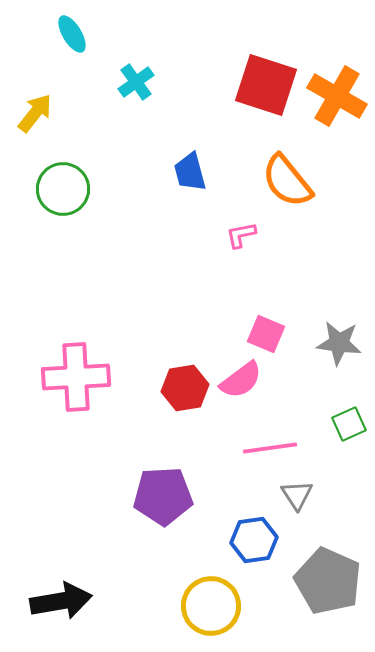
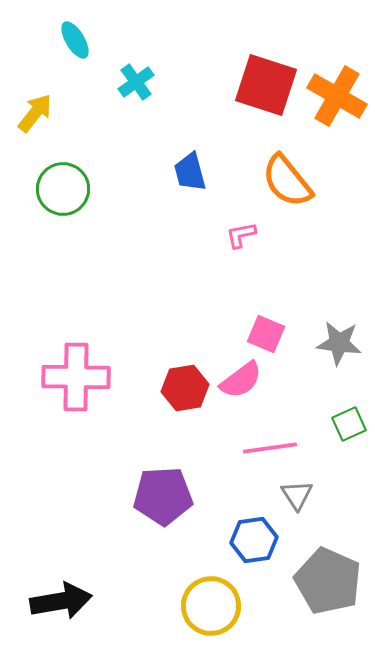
cyan ellipse: moved 3 px right, 6 px down
pink cross: rotated 4 degrees clockwise
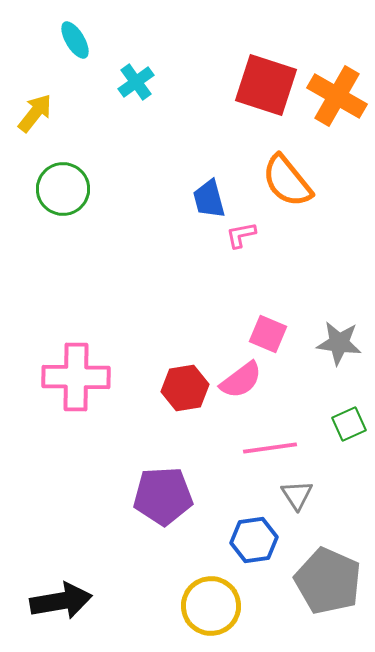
blue trapezoid: moved 19 px right, 27 px down
pink square: moved 2 px right
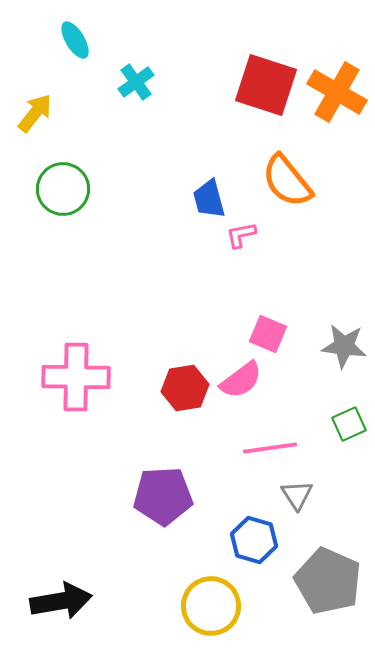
orange cross: moved 4 px up
gray star: moved 5 px right, 3 px down
blue hexagon: rotated 24 degrees clockwise
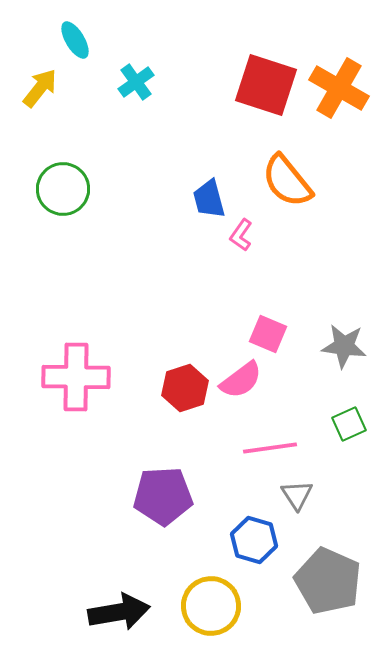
orange cross: moved 2 px right, 4 px up
yellow arrow: moved 5 px right, 25 px up
pink L-shape: rotated 44 degrees counterclockwise
red hexagon: rotated 9 degrees counterclockwise
black arrow: moved 58 px right, 11 px down
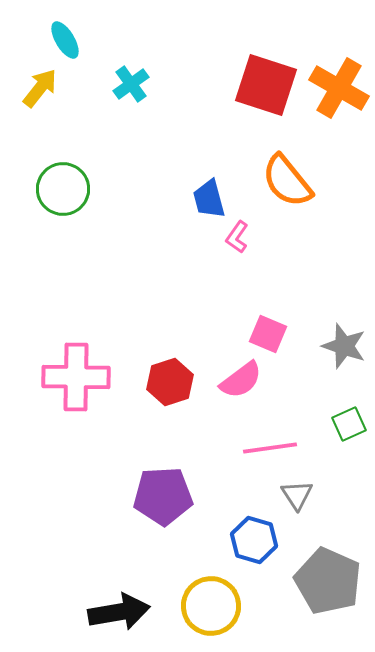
cyan ellipse: moved 10 px left
cyan cross: moved 5 px left, 2 px down
pink L-shape: moved 4 px left, 2 px down
gray star: rotated 12 degrees clockwise
red hexagon: moved 15 px left, 6 px up
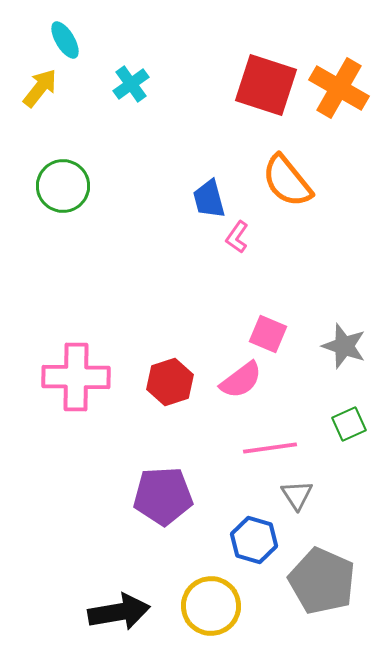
green circle: moved 3 px up
gray pentagon: moved 6 px left
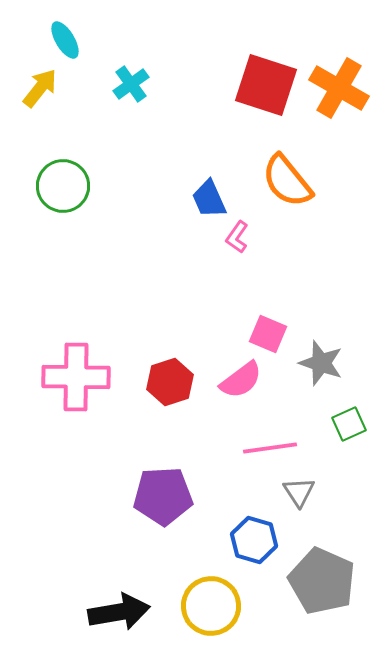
blue trapezoid: rotated 9 degrees counterclockwise
gray star: moved 23 px left, 17 px down
gray triangle: moved 2 px right, 3 px up
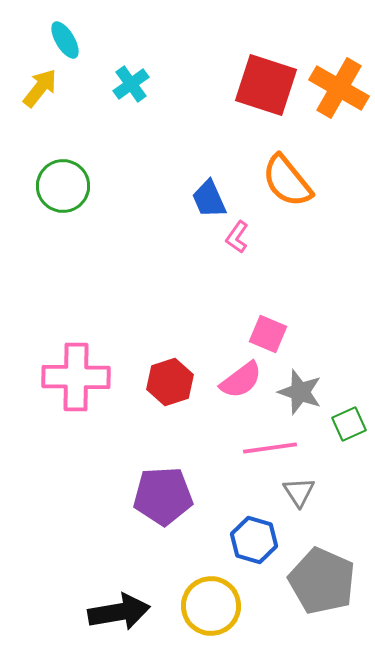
gray star: moved 21 px left, 29 px down
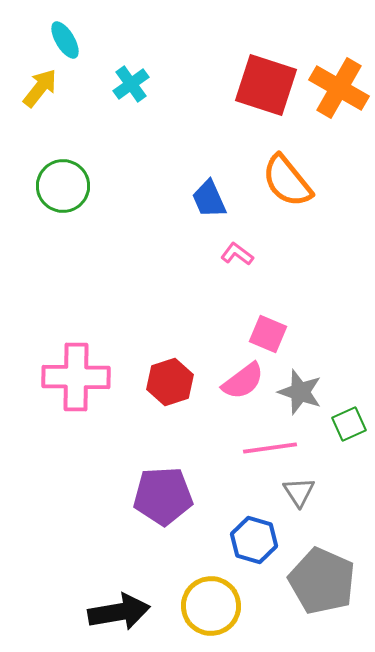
pink L-shape: moved 17 px down; rotated 92 degrees clockwise
pink semicircle: moved 2 px right, 1 px down
